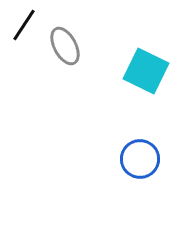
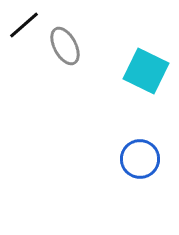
black line: rotated 16 degrees clockwise
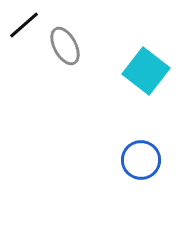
cyan square: rotated 12 degrees clockwise
blue circle: moved 1 px right, 1 px down
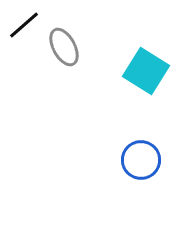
gray ellipse: moved 1 px left, 1 px down
cyan square: rotated 6 degrees counterclockwise
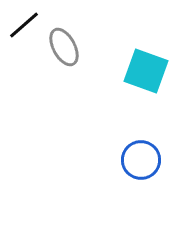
cyan square: rotated 12 degrees counterclockwise
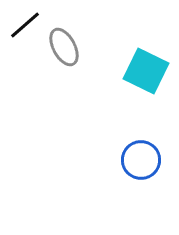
black line: moved 1 px right
cyan square: rotated 6 degrees clockwise
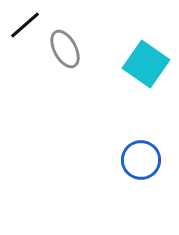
gray ellipse: moved 1 px right, 2 px down
cyan square: moved 7 px up; rotated 9 degrees clockwise
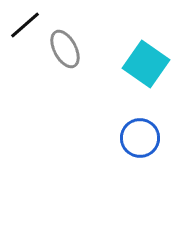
blue circle: moved 1 px left, 22 px up
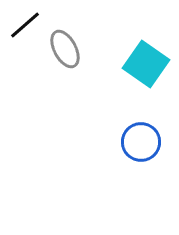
blue circle: moved 1 px right, 4 px down
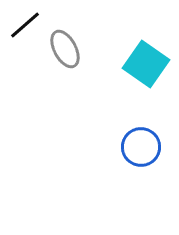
blue circle: moved 5 px down
